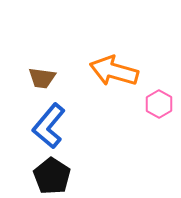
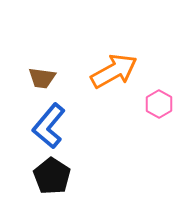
orange arrow: rotated 135 degrees clockwise
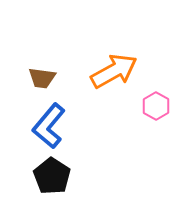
pink hexagon: moved 3 px left, 2 px down
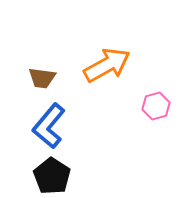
orange arrow: moved 7 px left, 6 px up
pink hexagon: rotated 16 degrees clockwise
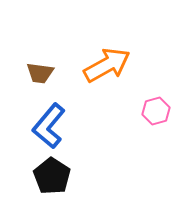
brown trapezoid: moved 2 px left, 5 px up
pink hexagon: moved 5 px down
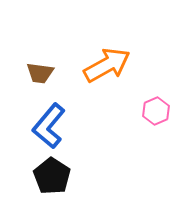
pink hexagon: rotated 8 degrees counterclockwise
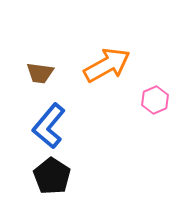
pink hexagon: moved 1 px left, 11 px up
